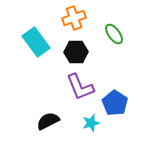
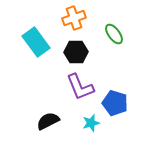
blue pentagon: rotated 15 degrees counterclockwise
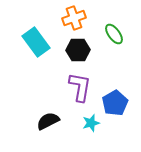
black hexagon: moved 2 px right, 2 px up
purple L-shape: rotated 148 degrees counterclockwise
blue pentagon: rotated 25 degrees clockwise
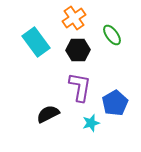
orange cross: rotated 15 degrees counterclockwise
green ellipse: moved 2 px left, 1 px down
black semicircle: moved 7 px up
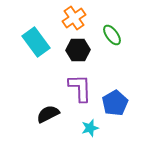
purple L-shape: moved 1 px down; rotated 12 degrees counterclockwise
cyan star: moved 1 px left, 5 px down
